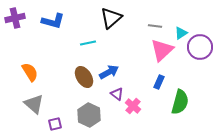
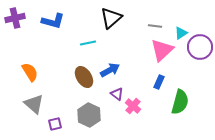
blue arrow: moved 1 px right, 2 px up
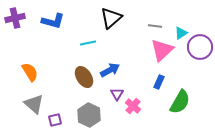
purple triangle: rotated 24 degrees clockwise
green semicircle: rotated 15 degrees clockwise
purple square: moved 4 px up
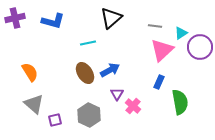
brown ellipse: moved 1 px right, 4 px up
green semicircle: rotated 40 degrees counterclockwise
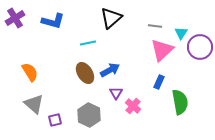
purple cross: rotated 18 degrees counterclockwise
cyan triangle: rotated 24 degrees counterclockwise
purple triangle: moved 1 px left, 1 px up
